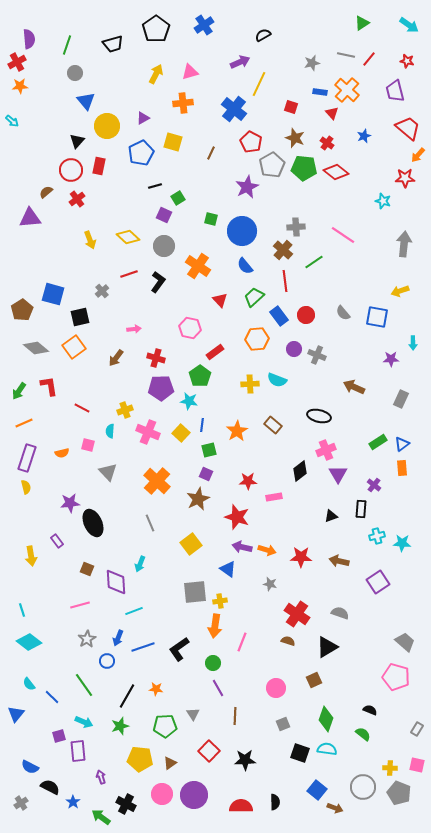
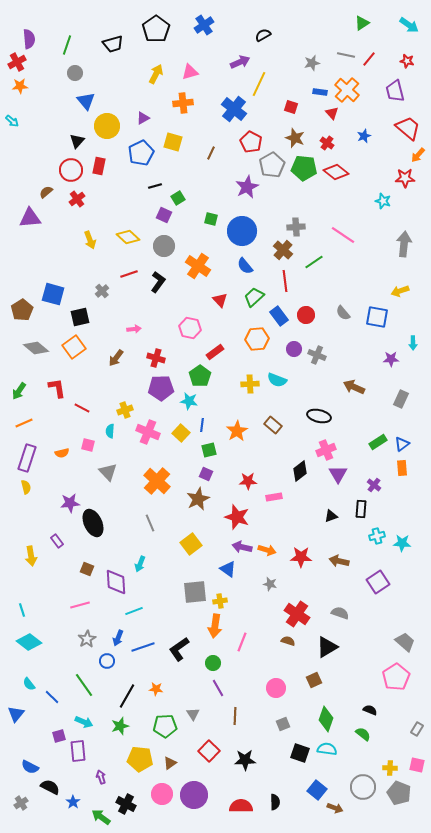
red L-shape at (49, 386): moved 8 px right, 2 px down
pink pentagon at (396, 677): rotated 24 degrees clockwise
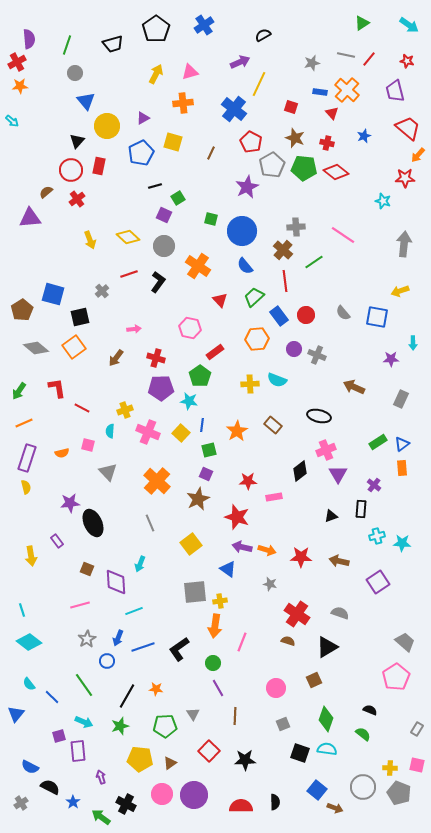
red cross at (327, 143): rotated 24 degrees counterclockwise
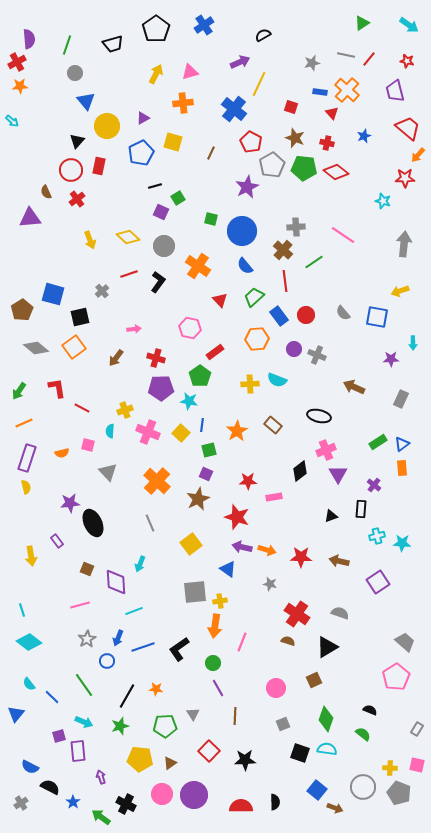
brown semicircle at (46, 192): rotated 72 degrees counterclockwise
purple square at (164, 215): moved 3 px left, 3 px up
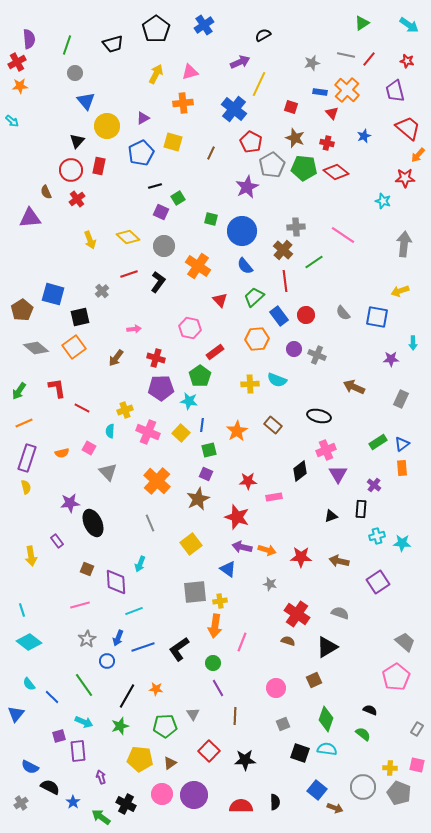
pink square at (88, 445): moved 1 px right, 3 px down; rotated 16 degrees clockwise
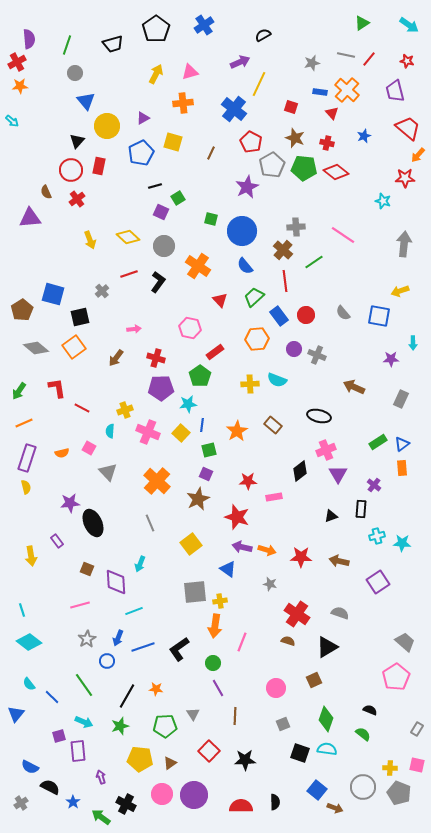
blue square at (377, 317): moved 2 px right, 1 px up
cyan star at (189, 401): moved 1 px left, 3 px down; rotated 18 degrees counterclockwise
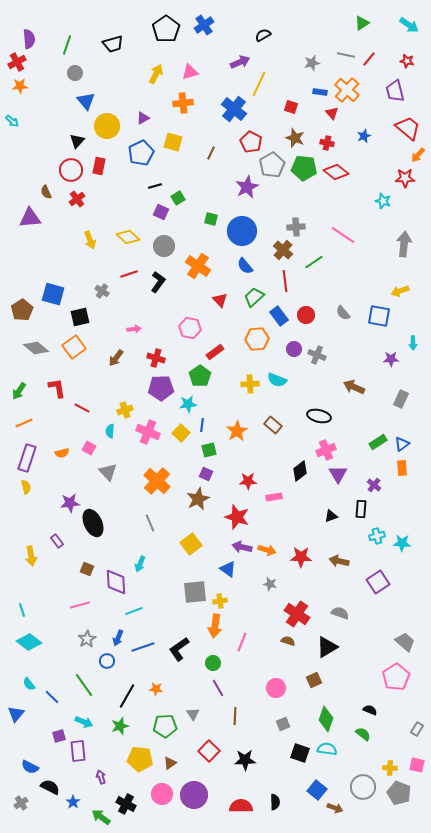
black pentagon at (156, 29): moved 10 px right
gray cross at (102, 291): rotated 16 degrees counterclockwise
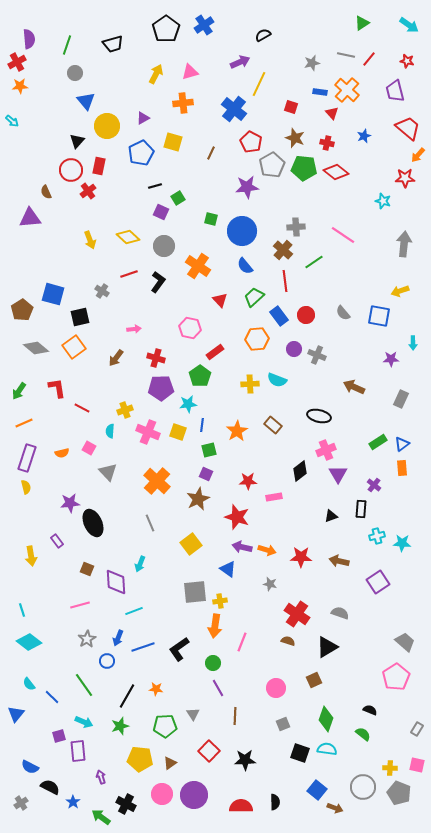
purple star at (247, 187): rotated 20 degrees clockwise
red cross at (77, 199): moved 11 px right, 8 px up
yellow square at (181, 433): moved 3 px left, 1 px up; rotated 24 degrees counterclockwise
